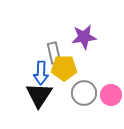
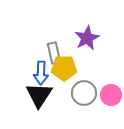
purple star: moved 3 px right, 1 px down; rotated 20 degrees counterclockwise
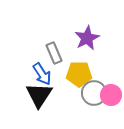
gray rectangle: rotated 10 degrees counterclockwise
yellow pentagon: moved 15 px right, 6 px down
blue arrow: moved 1 px right, 1 px down; rotated 35 degrees counterclockwise
gray circle: moved 10 px right
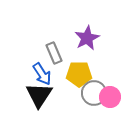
pink circle: moved 1 px left, 2 px down
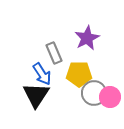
black triangle: moved 3 px left
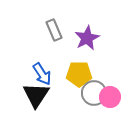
gray rectangle: moved 23 px up
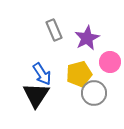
yellow pentagon: rotated 15 degrees counterclockwise
pink circle: moved 35 px up
